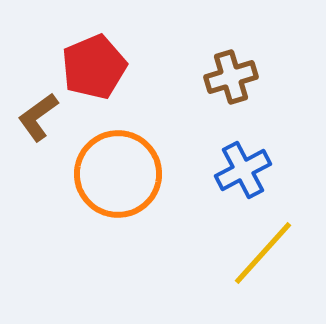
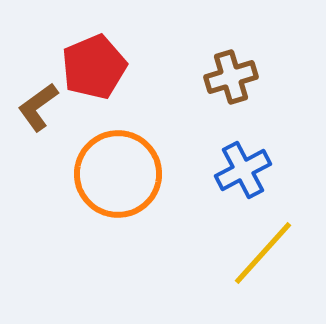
brown L-shape: moved 10 px up
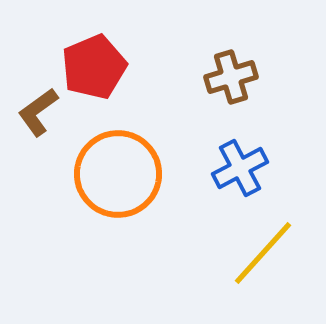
brown L-shape: moved 5 px down
blue cross: moved 3 px left, 2 px up
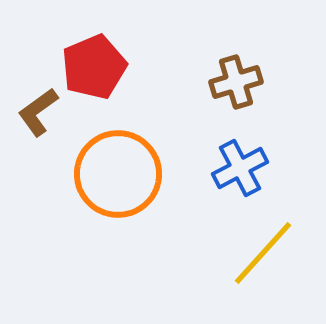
brown cross: moved 5 px right, 5 px down
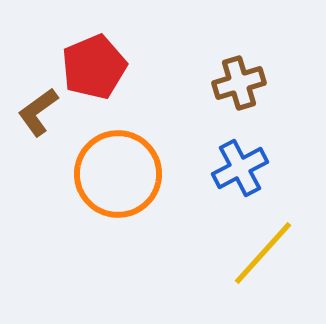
brown cross: moved 3 px right, 1 px down
